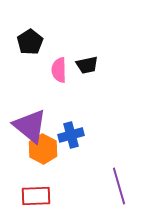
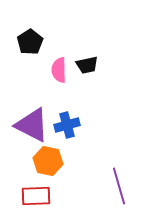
purple triangle: moved 2 px right, 1 px up; rotated 12 degrees counterclockwise
blue cross: moved 4 px left, 10 px up
orange hexagon: moved 5 px right, 12 px down; rotated 16 degrees counterclockwise
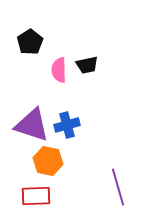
purple triangle: rotated 9 degrees counterclockwise
purple line: moved 1 px left, 1 px down
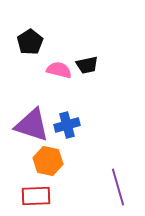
pink semicircle: rotated 105 degrees clockwise
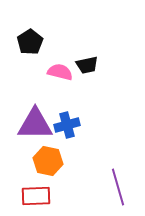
pink semicircle: moved 1 px right, 2 px down
purple triangle: moved 3 px right, 1 px up; rotated 18 degrees counterclockwise
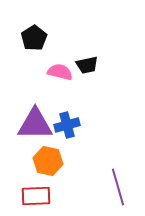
black pentagon: moved 4 px right, 4 px up
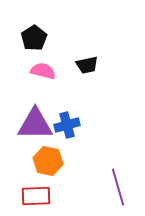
pink semicircle: moved 17 px left, 1 px up
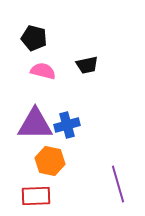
black pentagon: rotated 25 degrees counterclockwise
orange hexagon: moved 2 px right
purple line: moved 3 px up
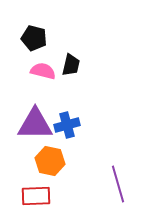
black trapezoid: moved 16 px left; rotated 65 degrees counterclockwise
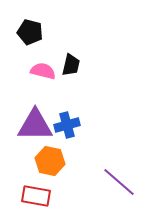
black pentagon: moved 4 px left, 6 px up
purple triangle: moved 1 px down
purple line: moved 1 px right, 2 px up; rotated 33 degrees counterclockwise
red rectangle: rotated 12 degrees clockwise
